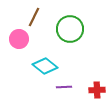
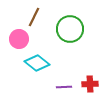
cyan diamond: moved 8 px left, 3 px up
red cross: moved 7 px left, 6 px up
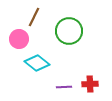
green circle: moved 1 px left, 2 px down
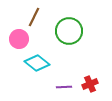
red cross: rotated 21 degrees counterclockwise
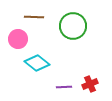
brown line: rotated 66 degrees clockwise
green circle: moved 4 px right, 5 px up
pink circle: moved 1 px left
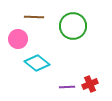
purple line: moved 3 px right
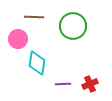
cyan diamond: rotated 60 degrees clockwise
purple line: moved 4 px left, 3 px up
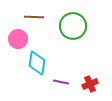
purple line: moved 2 px left, 2 px up; rotated 14 degrees clockwise
